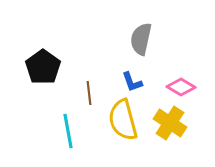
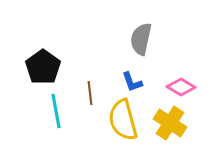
brown line: moved 1 px right
cyan line: moved 12 px left, 20 px up
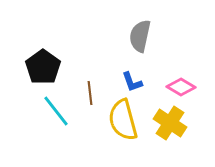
gray semicircle: moved 1 px left, 3 px up
cyan line: rotated 28 degrees counterclockwise
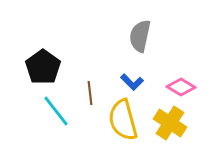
blue L-shape: rotated 25 degrees counterclockwise
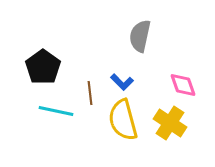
blue L-shape: moved 10 px left
pink diamond: moved 2 px right, 2 px up; rotated 40 degrees clockwise
cyan line: rotated 40 degrees counterclockwise
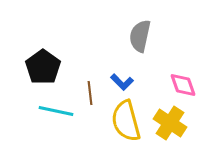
yellow semicircle: moved 3 px right, 1 px down
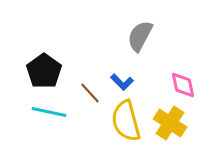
gray semicircle: rotated 16 degrees clockwise
black pentagon: moved 1 px right, 4 px down
pink diamond: rotated 8 degrees clockwise
brown line: rotated 35 degrees counterclockwise
cyan line: moved 7 px left, 1 px down
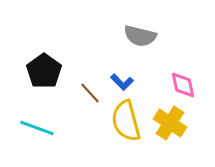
gray semicircle: rotated 104 degrees counterclockwise
cyan line: moved 12 px left, 16 px down; rotated 8 degrees clockwise
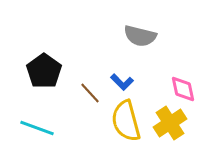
pink diamond: moved 4 px down
yellow cross: rotated 24 degrees clockwise
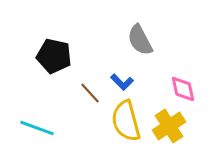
gray semicircle: moved 4 px down; rotated 48 degrees clockwise
black pentagon: moved 10 px right, 15 px up; rotated 24 degrees counterclockwise
yellow cross: moved 1 px left, 3 px down
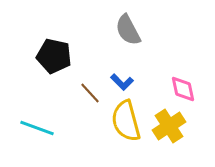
gray semicircle: moved 12 px left, 10 px up
